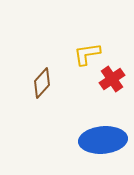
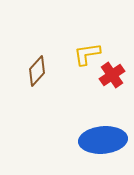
red cross: moved 4 px up
brown diamond: moved 5 px left, 12 px up
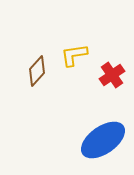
yellow L-shape: moved 13 px left, 1 px down
blue ellipse: rotated 30 degrees counterclockwise
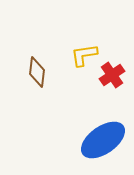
yellow L-shape: moved 10 px right
brown diamond: moved 1 px down; rotated 36 degrees counterclockwise
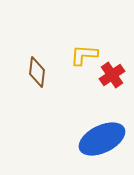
yellow L-shape: rotated 12 degrees clockwise
blue ellipse: moved 1 px left, 1 px up; rotated 9 degrees clockwise
